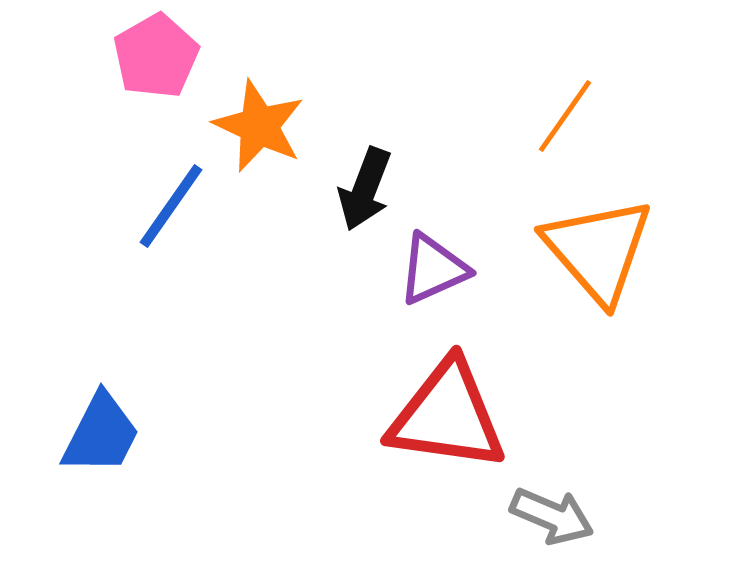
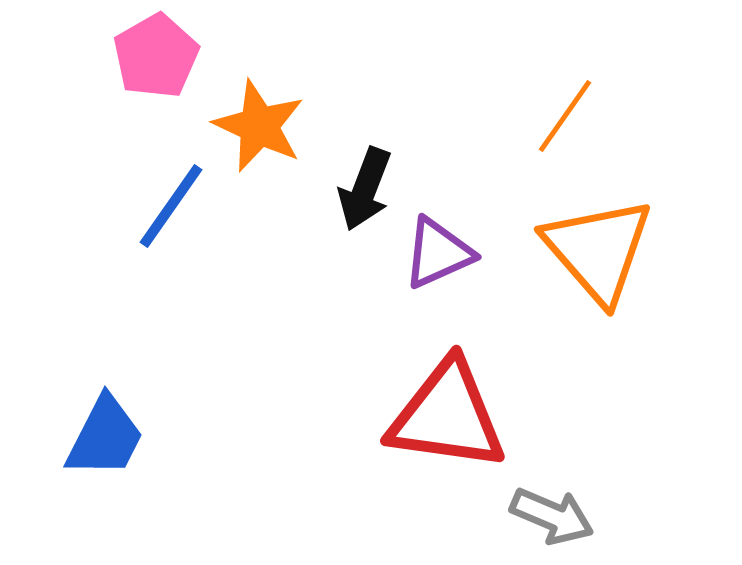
purple triangle: moved 5 px right, 16 px up
blue trapezoid: moved 4 px right, 3 px down
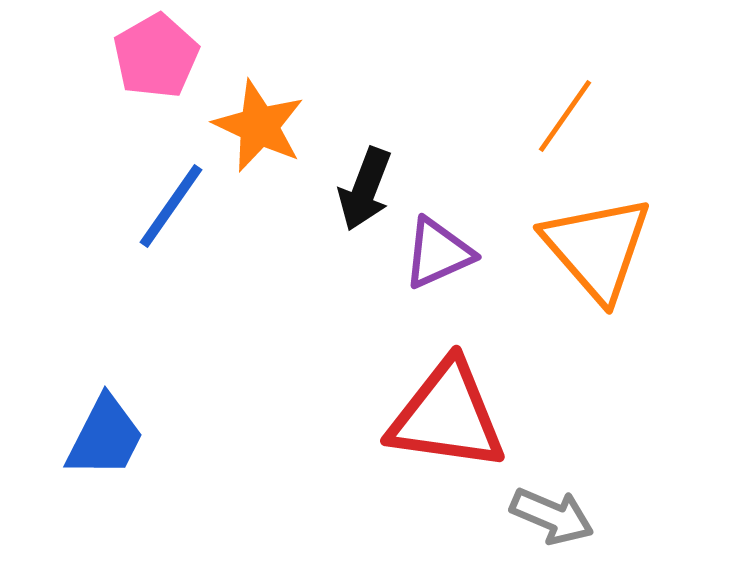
orange triangle: moved 1 px left, 2 px up
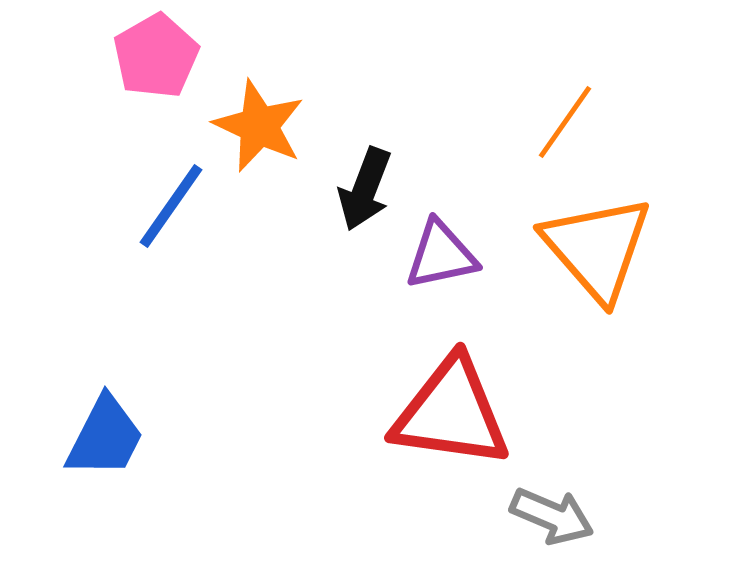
orange line: moved 6 px down
purple triangle: moved 3 px right, 2 px down; rotated 12 degrees clockwise
red triangle: moved 4 px right, 3 px up
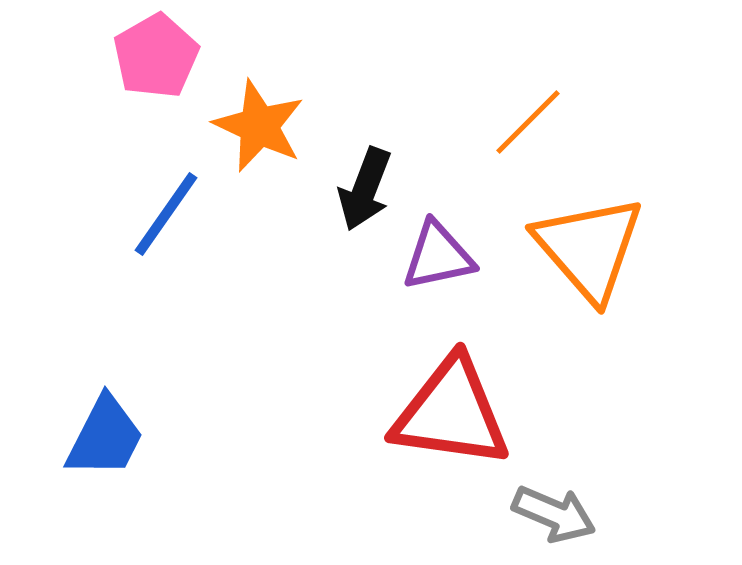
orange line: moved 37 px left; rotated 10 degrees clockwise
blue line: moved 5 px left, 8 px down
orange triangle: moved 8 px left
purple triangle: moved 3 px left, 1 px down
gray arrow: moved 2 px right, 2 px up
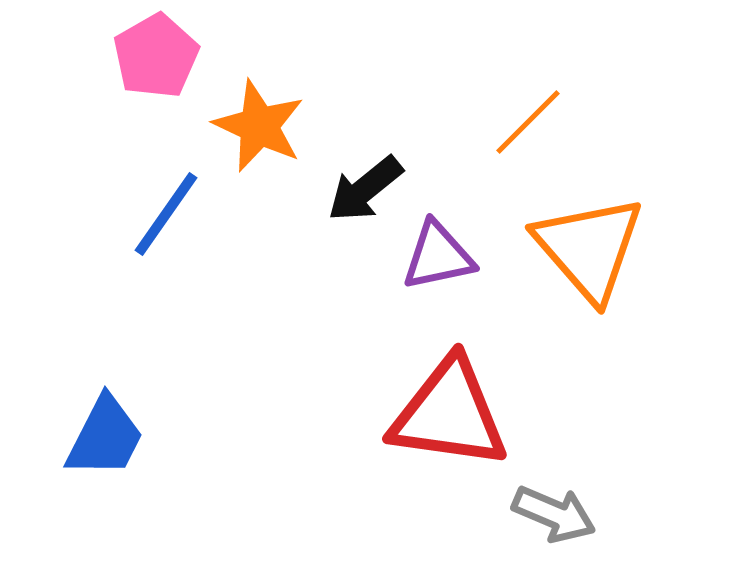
black arrow: rotated 30 degrees clockwise
red triangle: moved 2 px left, 1 px down
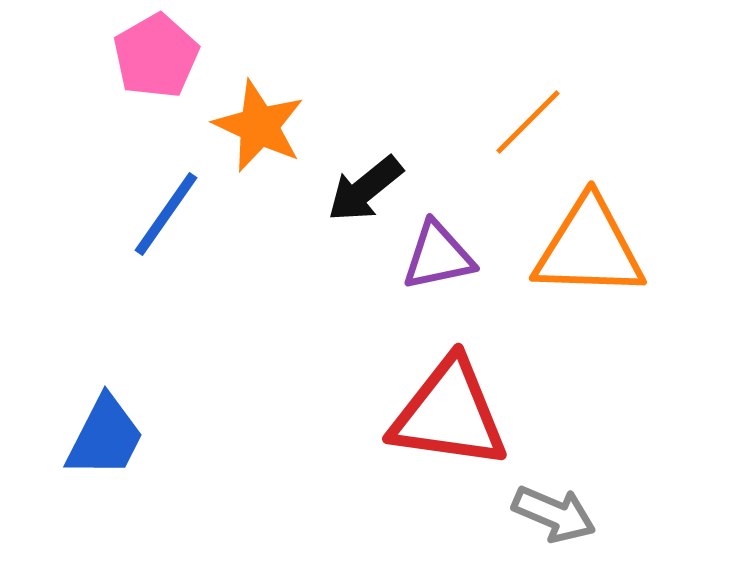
orange triangle: rotated 47 degrees counterclockwise
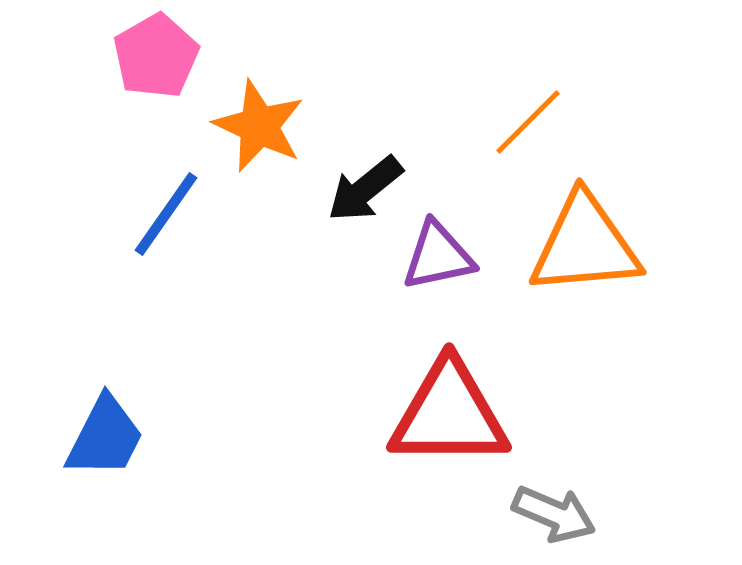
orange triangle: moved 4 px left, 3 px up; rotated 7 degrees counterclockwise
red triangle: rotated 8 degrees counterclockwise
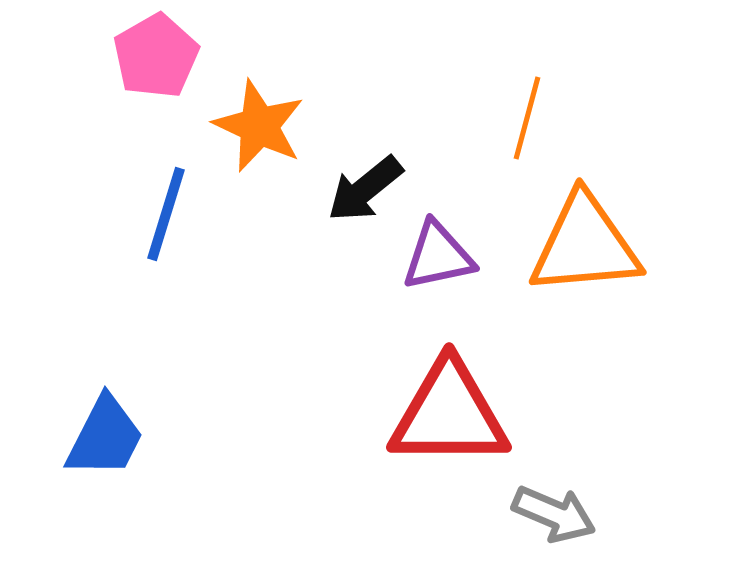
orange line: moved 1 px left, 4 px up; rotated 30 degrees counterclockwise
blue line: rotated 18 degrees counterclockwise
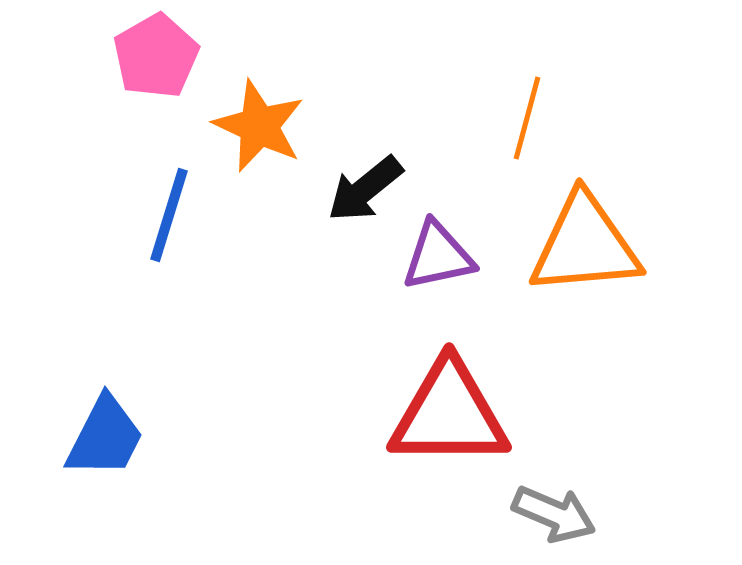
blue line: moved 3 px right, 1 px down
